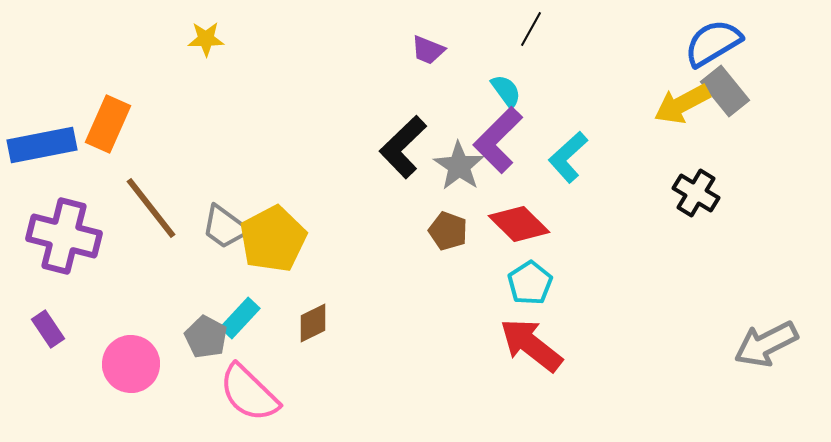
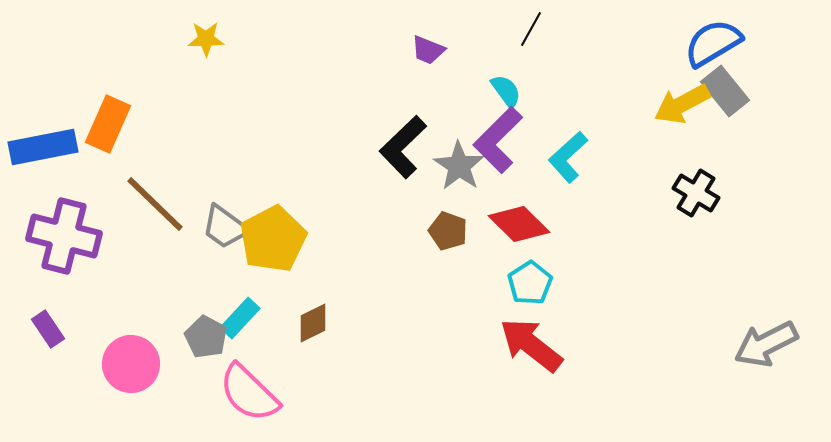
blue rectangle: moved 1 px right, 2 px down
brown line: moved 4 px right, 4 px up; rotated 8 degrees counterclockwise
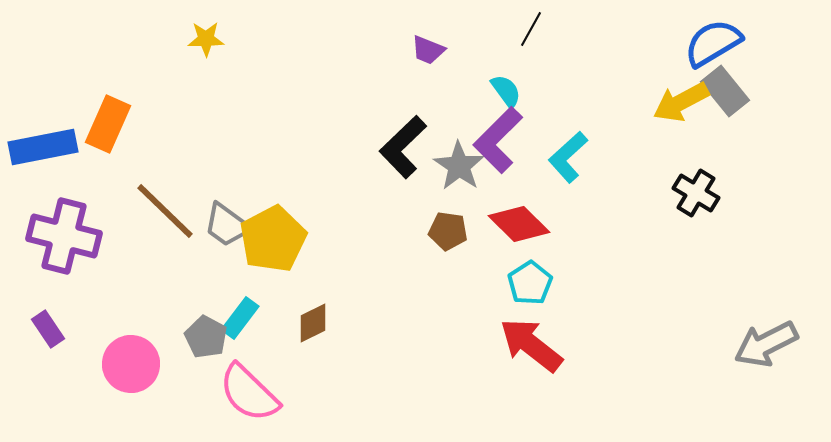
yellow arrow: moved 1 px left, 2 px up
brown line: moved 10 px right, 7 px down
gray trapezoid: moved 2 px right, 2 px up
brown pentagon: rotated 12 degrees counterclockwise
cyan rectangle: rotated 6 degrees counterclockwise
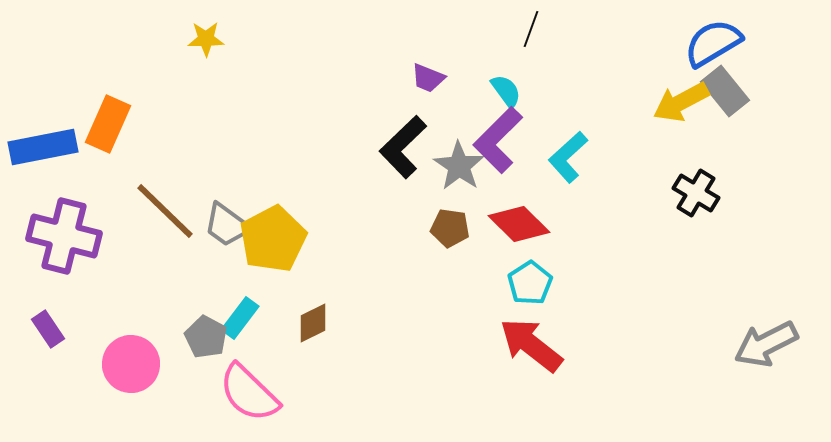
black line: rotated 9 degrees counterclockwise
purple trapezoid: moved 28 px down
brown pentagon: moved 2 px right, 3 px up
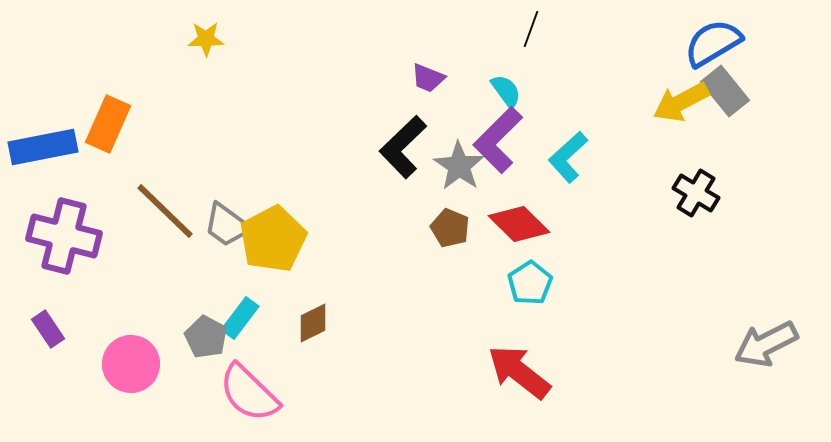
brown pentagon: rotated 15 degrees clockwise
red arrow: moved 12 px left, 27 px down
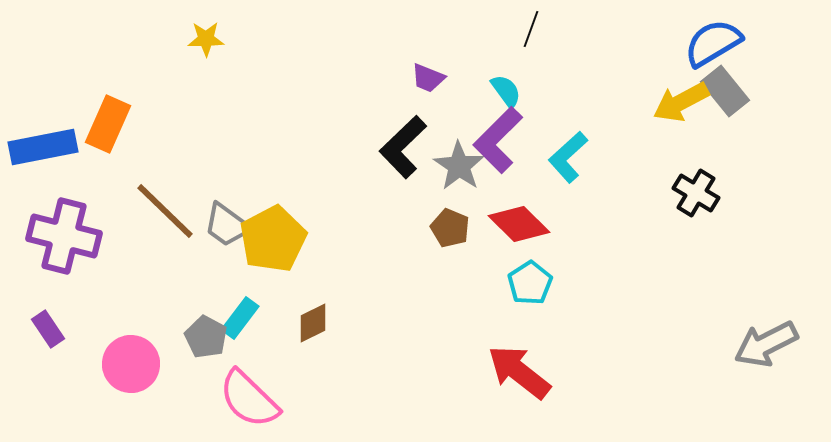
pink semicircle: moved 6 px down
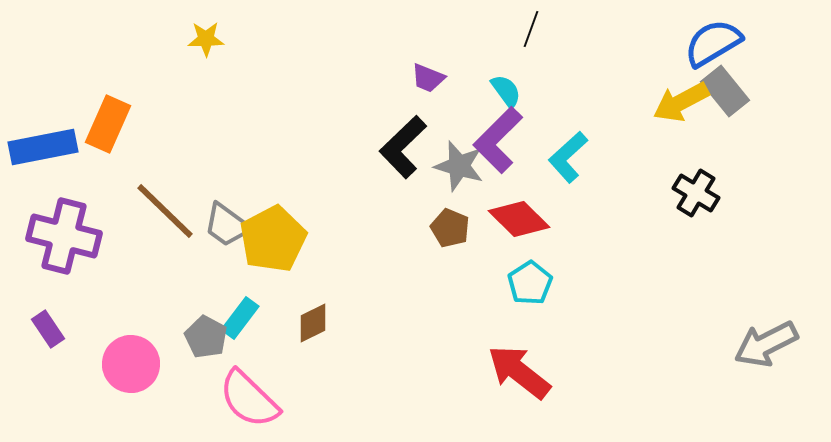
gray star: rotated 18 degrees counterclockwise
red diamond: moved 5 px up
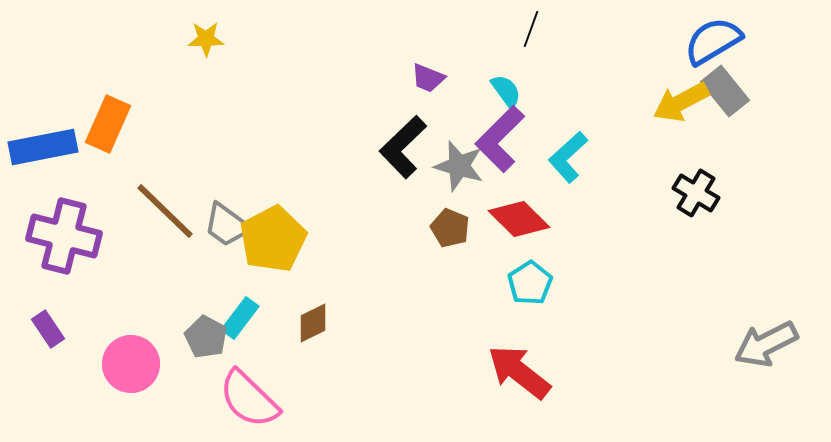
blue semicircle: moved 2 px up
purple L-shape: moved 2 px right, 1 px up
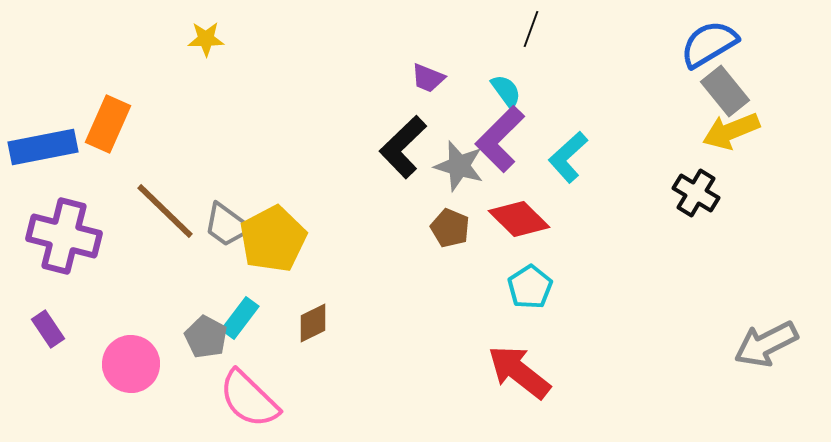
blue semicircle: moved 4 px left, 3 px down
yellow arrow: moved 50 px right, 29 px down; rotated 6 degrees clockwise
cyan pentagon: moved 4 px down
